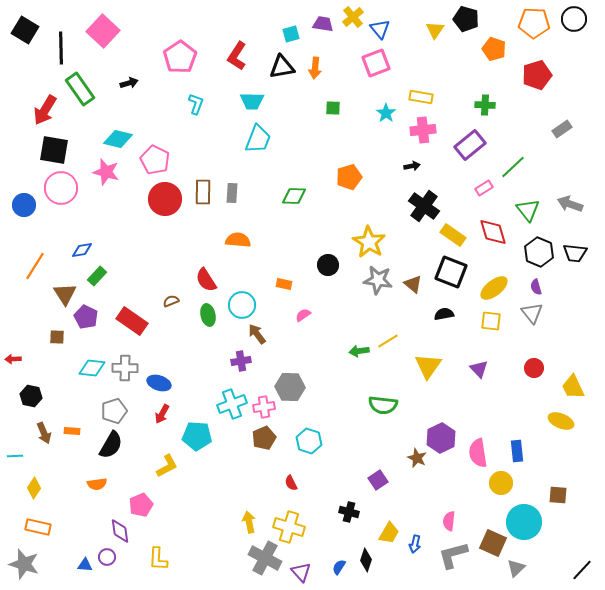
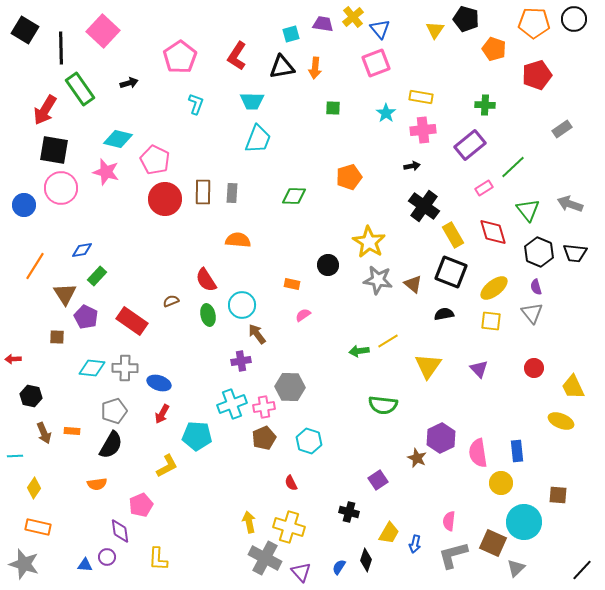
yellow rectangle at (453, 235): rotated 25 degrees clockwise
orange rectangle at (284, 284): moved 8 px right
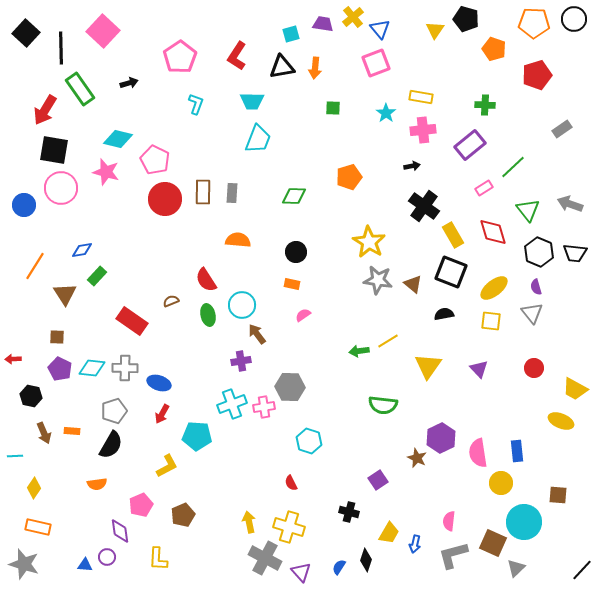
black square at (25, 30): moved 1 px right, 3 px down; rotated 12 degrees clockwise
black circle at (328, 265): moved 32 px left, 13 px up
purple pentagon at (86, 317): moved 26 px left, 52 px down
yellow trapezoid at (573, 387): moved 2 px right, 2 px down; rotated 36 degrees counterclockwise
brown pentagon at (264, 438): moved 81 px left, 77 px down
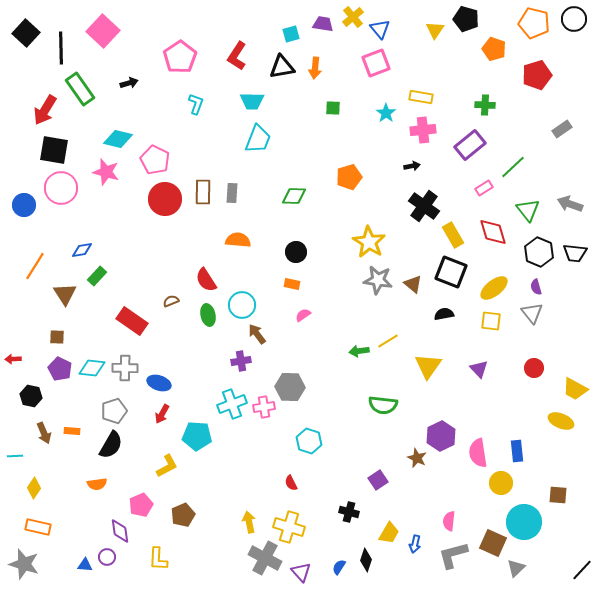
orange pentagon at (534, 23): rotated 12 degrees clockwise
purple hexagon at (441, 438): moved 2 px up
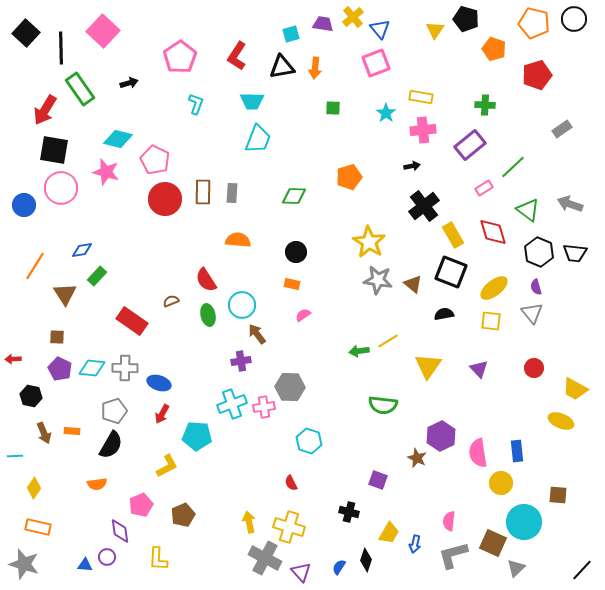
black cross at (424, 206): rotated 16 degrees clockwise
green triangle at (528, 210): rotated 15 degrees counterclockwise
purple square at (378, 480): rotated 36 degrees counterclockwise
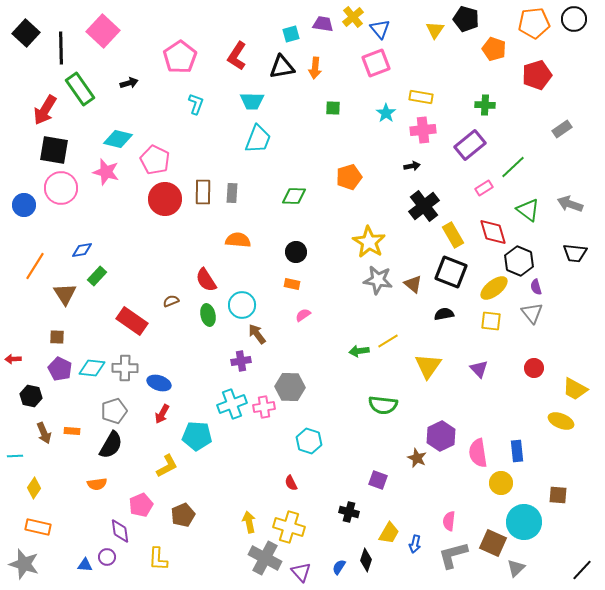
orange pentagon at (534, 23): rotated 20 degrees counterclockwise
black hexagon at (539, 252): moved 20 px left, 9 px down
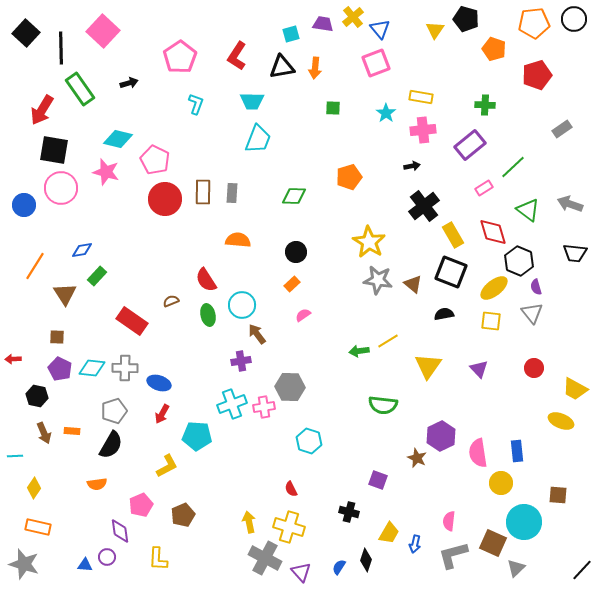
red arrow at (45, 110): moved 3 px left
orange rectangle at (292, 284): rotated 56 degrees counterclockwise
black hexagon at (31, 396): moved 6 px right
red semicircle at (291, 483): moved 6 px down
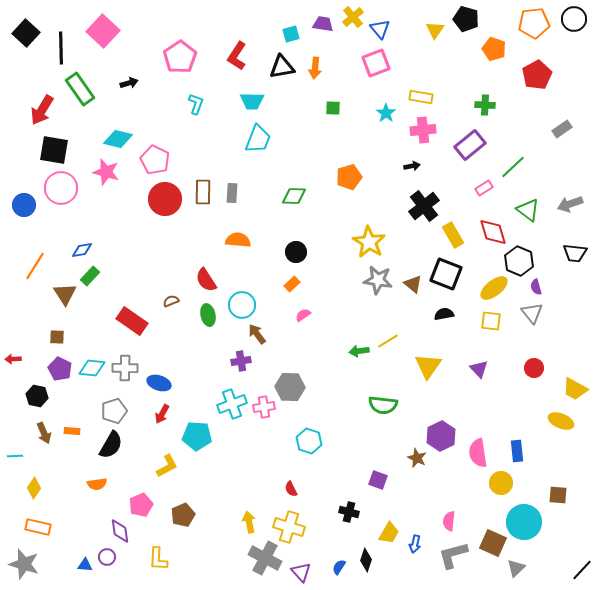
red pentagon at (537, 75): rotated 12 degrees counterclockwise
gray arrow at (570, 204): rotated 40 degrees counterclockwise
black square at (451, 272): moved 5 px left, 2 px down
green rectangle at (97, 276): moved 7 px left
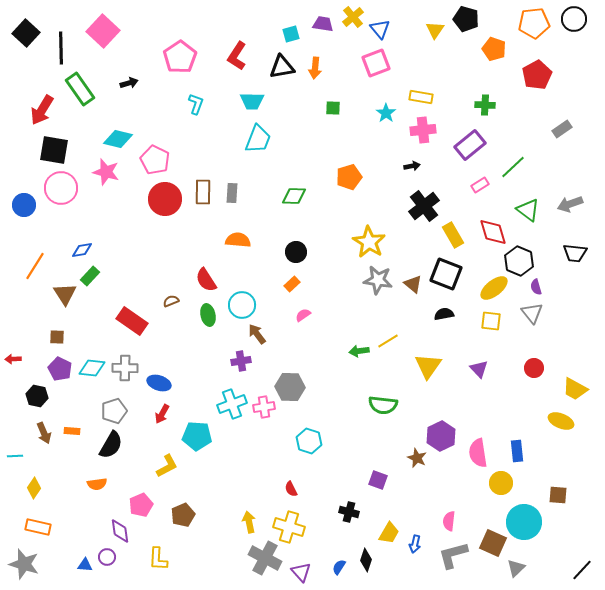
pink rectangle at (484, 188): moved 4 px left, 3 px up
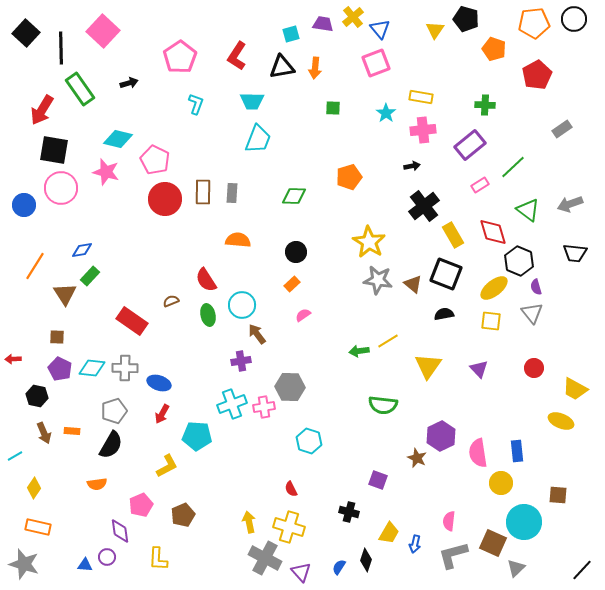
cyan line at (15, 456): rotated 28 degrees counterclockwise
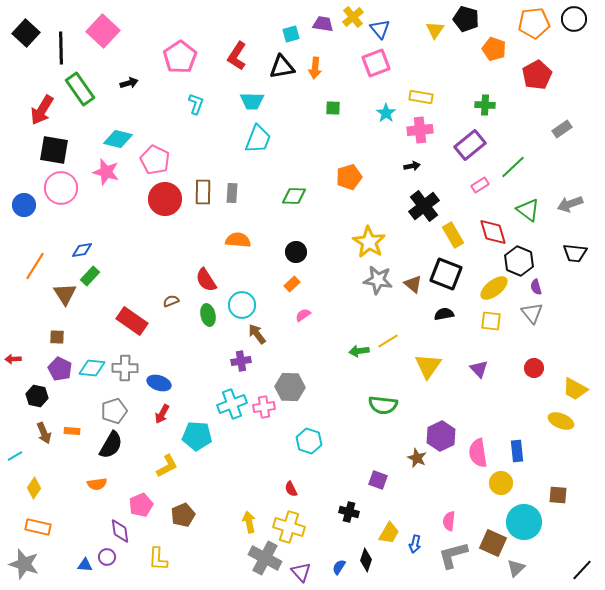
pink cross at (423, 130): moved 3 px left
